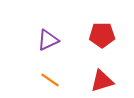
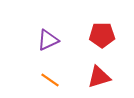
red triangle: moved 3 px left, 4 px up
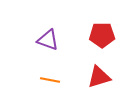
purple triangle: rotated 45 degrees clockwise
orange line: rotated 24 degrees counterclockwise
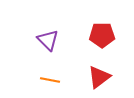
purple triangle: rotated 25 degrees clockwise
red triangle: rotated 20 degrees counterclockwise
